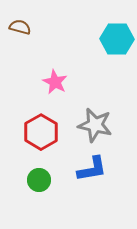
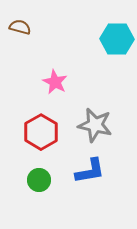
blue L-shape: moved 2 px left, 2 px down
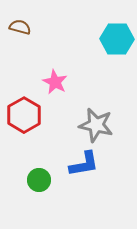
gray star: moved 1 px right
red hexagon: moved 17 px left, 17 px up
blue L-shape: moved 6 px left, 7 px up
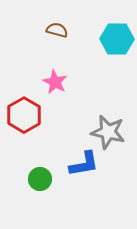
brown semicircle: moved 37 px right, 3 px down
gray star: moved 12 px right, 7 px down
green circle: moved 1 px right, 1 px up
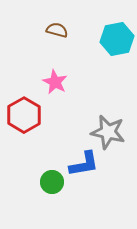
cyan hexagon: rotated 12 degrees counterclockwise
green circle: moved 12 px right, 3 px down
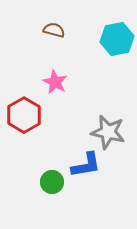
brown semicircle: moved 3 px left
blue L-shape: moved 2 px right, 1 px down
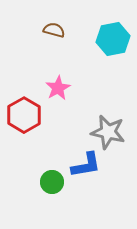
cyan hexagon: moved 4 px left
pink star: moved 3 px right, 6 px down; rotated 15 degrees clockwise
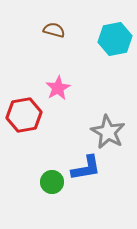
cyan hexagon: moved 2 px right
red hexagon: rotated 20 degrees clockwise
gray star: rotated 16 degrees clockwise
blue L-shape: moved 3 px down
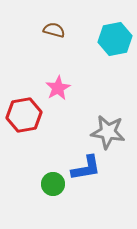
gray star: rotated 20 degrees counterclockwise
green circle: moved 1 px right, 2 px down
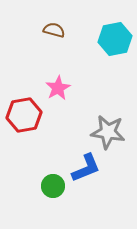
blue L-shape: rotated 12 degrees counterclockwise
green circle: moved 2 px down
